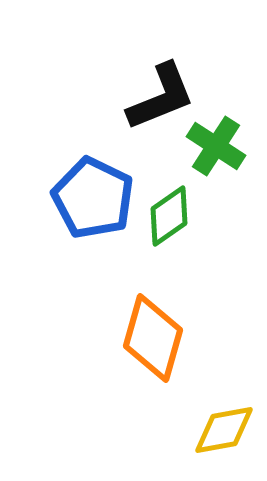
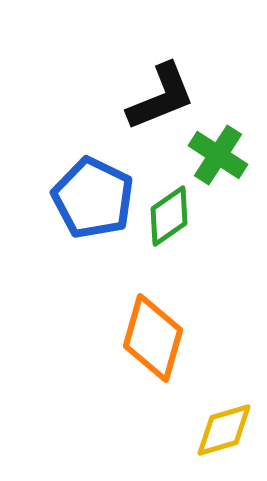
green cross: moved 2 px right, 9 px down
yellow diamond: rotated 6 degrees counterclockwise
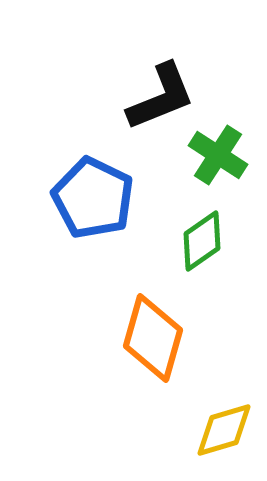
green diamond: moved 33 px right, 25 px down
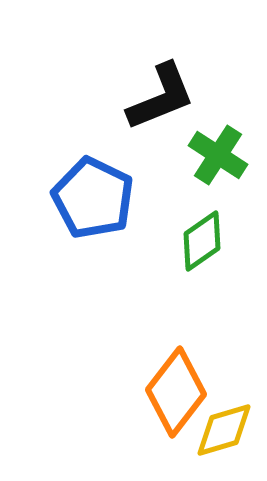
orange diamond: moved 23 px right, 54 px down; rotated 22 degrees clockwise
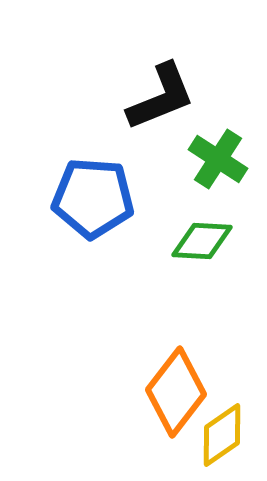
green cross: moved 4 px down
blue pentagon: rotated 22 degrees counterclockwise
green diamond: rotated 38 degrees clockwise
yellow diamond: moved 2 px left, 5 px down; rotated 18 degrees counterclockwise
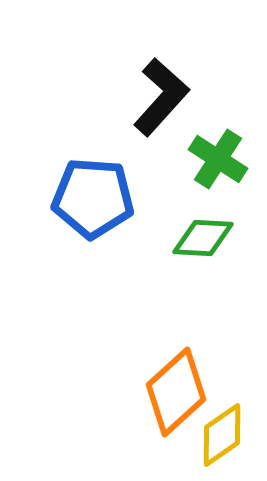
black L-shape: rotated 26 degrees counterclockwise
green diamond: moved 1 px right, 3 px up
orange diamond: rotated 10 degrees clockwise
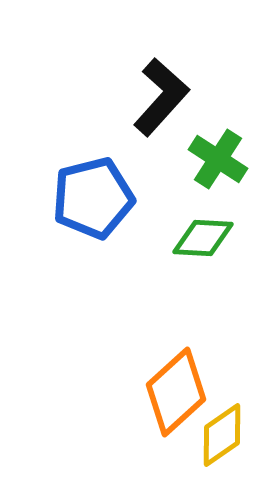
blue pentagon: rotated 18 degrees counterclockwise
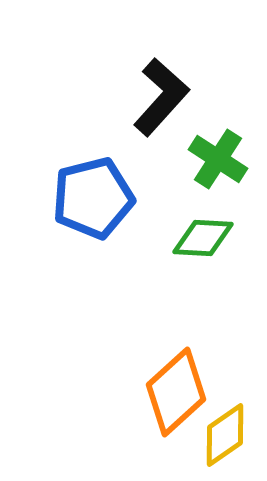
yellow diamond: moved 3 px right
